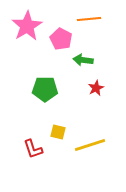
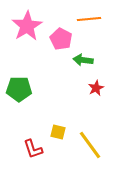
green pentagon: moved 26 px left
yellow line: rotated 72 degrees clockwise
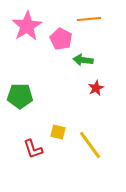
green pentagon: moved 1 px right, 7 px down
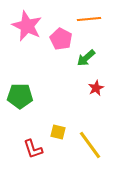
pink star: rotated 16 degrees counterclockwise
green arrow: moved 3 px right, 2 px up; rotated 48 degrees counterclockwise
